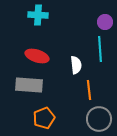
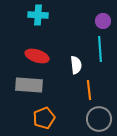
purple circle: moved 2 px left, 1 px up
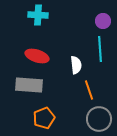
orange line: rotated 12 degrees counterclockwise
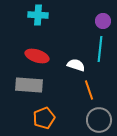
cyan line: rotated 10 degrees clockwise
white semicircle: rotated 66 degrees counterclockwise
gray circle: moved 1 px down
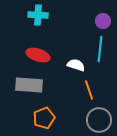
red ellipse: moved 1 px right, 1 px up
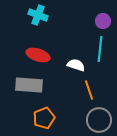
cyan cross: rotated 18 degrees clockwise
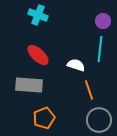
red ellipse: rotated 25 degrees clockwise
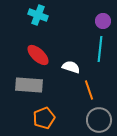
white semicircle: moved 5 px left, 2 px down
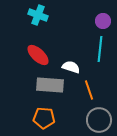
gray rectangle: moved 21 px right
orange pentagon: rotated 25 degrees clockwise
